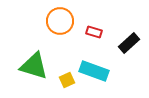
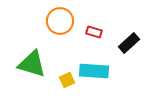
green triangle: moved 2 px left, 2 px up
cyan rectangle: rotated 16 degrees counterclockwise
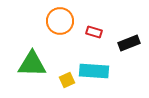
black rectangle: rotated 20 degrees clockwise
green triangle: rotated 16 degrees counterclockwise
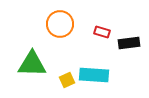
orange circle: moved 3 px down
red rectangle: moved 8 px right
black rectangle: rotated 15 degrees clockwise
cyan rectangle: moved 4 px down
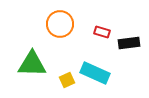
cyan rectangle: moved 1 px right, 2 px up; rotated 20 degrees clockwise
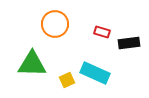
orange circle: moved 5 px left
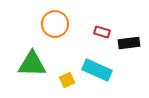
cyan rectangle: moved 2 px right, 3 px up
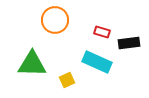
orange circle: moved 4 px up
cyan rectangle: moved 8 px up
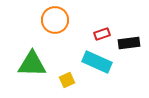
red rectangle: moved 2 px down; rotated 35 degrees counterclockwise
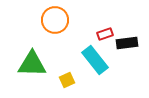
red rectangle: moved 3 px right
black rectangle: moved 2 px left
cyan rectangle: moved 2 px left, 2 px up; rotated 28 degrees clockwise
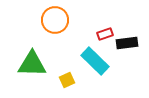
cyan rectangle: moved 1 px down; rotated 8 degrees counterclockwise
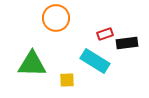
orange circle: moved 1 px right, 2 px up
cyan rectangle: rotated 12 degrees counterclockwise
yellow square: rotated 21 degrees clockwise
